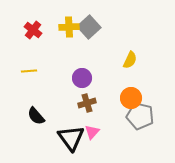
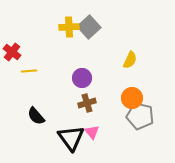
red cross: moved 21 px left, 22 px down
orange circle: moved 1 px right
pink triangle: rotated 21 degrees counterclockwise
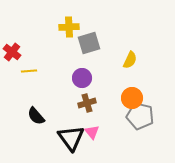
gray square: moved 16 px down; rotated 25 degrees clockwise
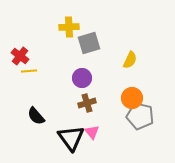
red cross: moved 8 px right, 4 px down
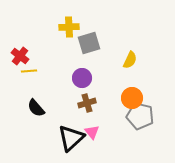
black semicircle: moved 8 px up
black triangle: rotated 24 degrees clockwise
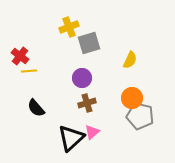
yellow cross: rotated 18 degrees counterclockwise
pink triangle: rotated 28 degrees clockwise
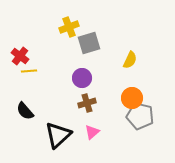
black semicircle: moved 11 px left, 3 px down
black triangle: moved 13 px left, 3 px up
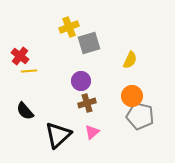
purple circle: moved 1 px left, 3 px down
orange circle: moved 2 px up
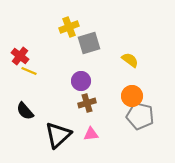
yellow semicircle: rotated 78 degrees counterclockwise
yellow line: rotated 28 degrees clockwise
pink triangle: moved 1 px left, 2 px down; rotated 35 degrees clockwise
